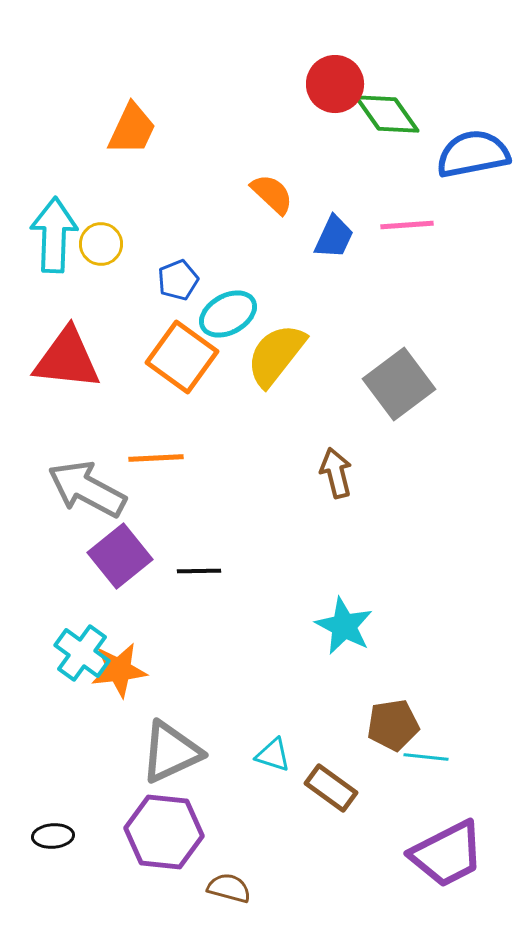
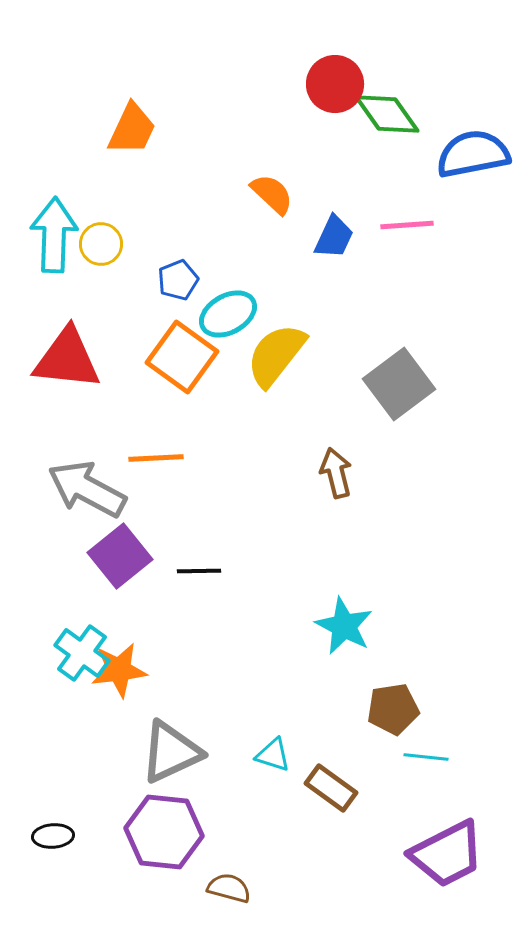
brown pentagon: moved 16 px up
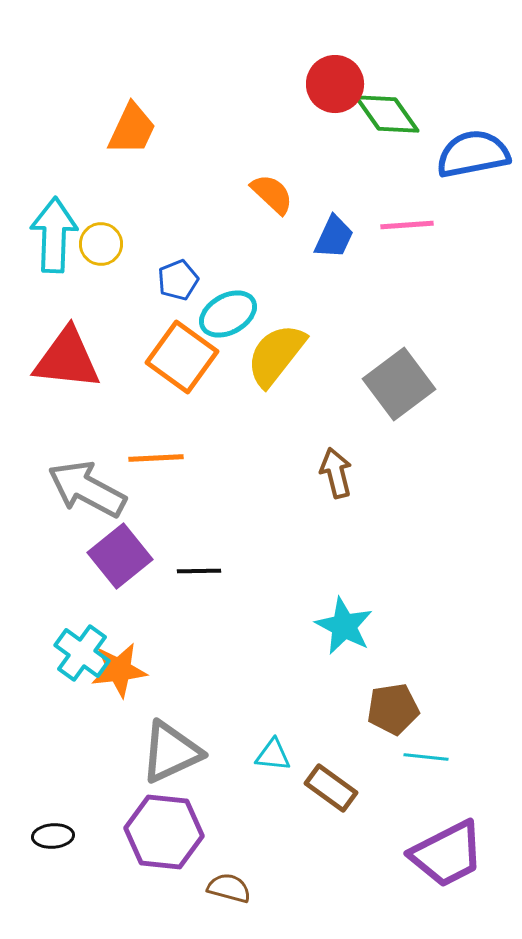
cyan triangle: rotated 12 degrees counterclockwise
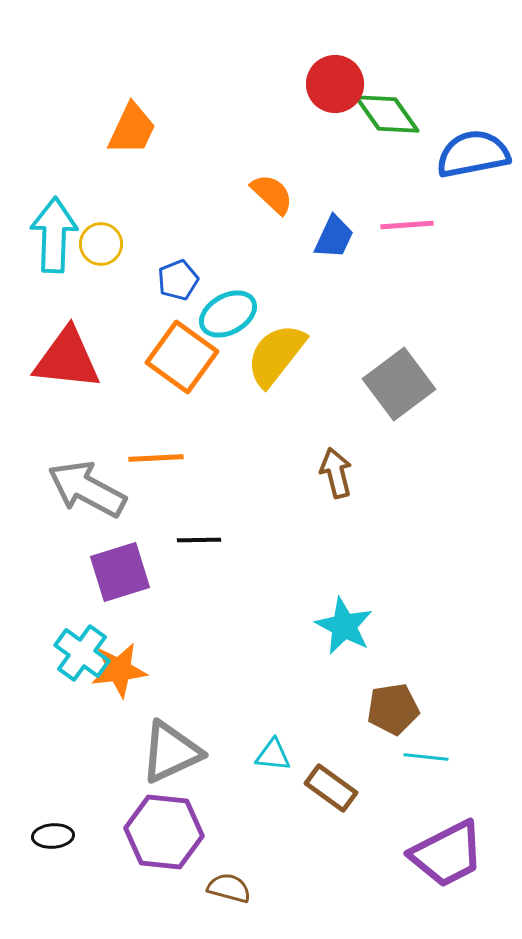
purple square: moved 16 px down; rotated 22 degrees clockwise
black line: moved 31 px up
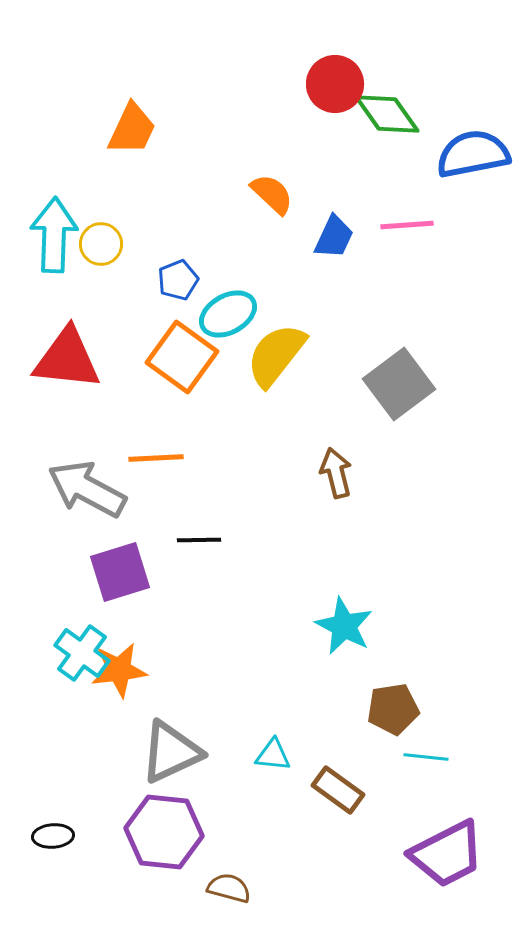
brown rectangle: moved 7 px right, 2 px down
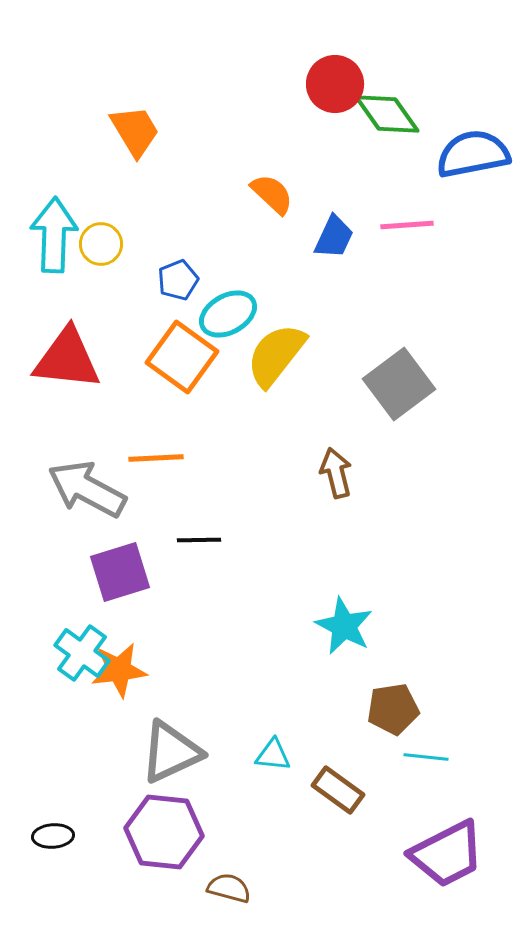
orange trapezoid: moved 3 px right, 2 px down; rotated 56 degrees counterclockwise
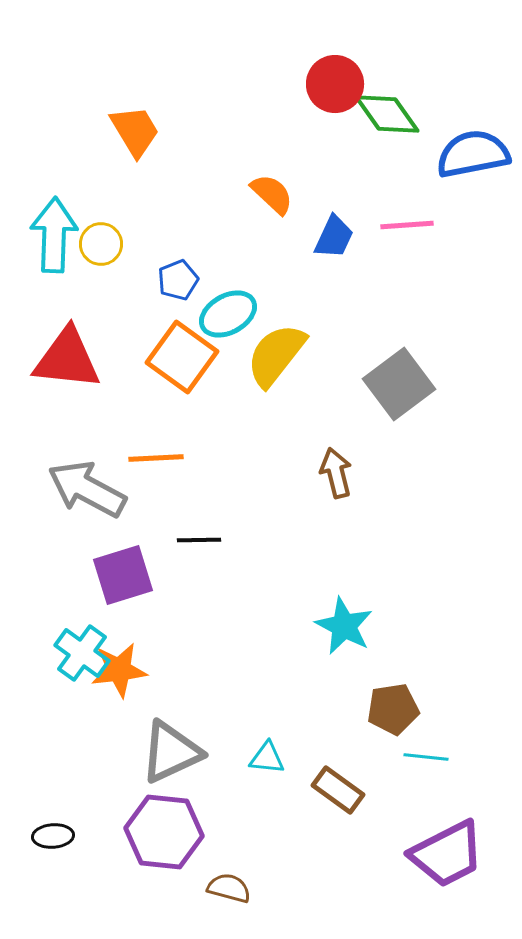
purple square: moved 3 px right, 3 px down
cyan triangle: moved 6 px left, 3 px down
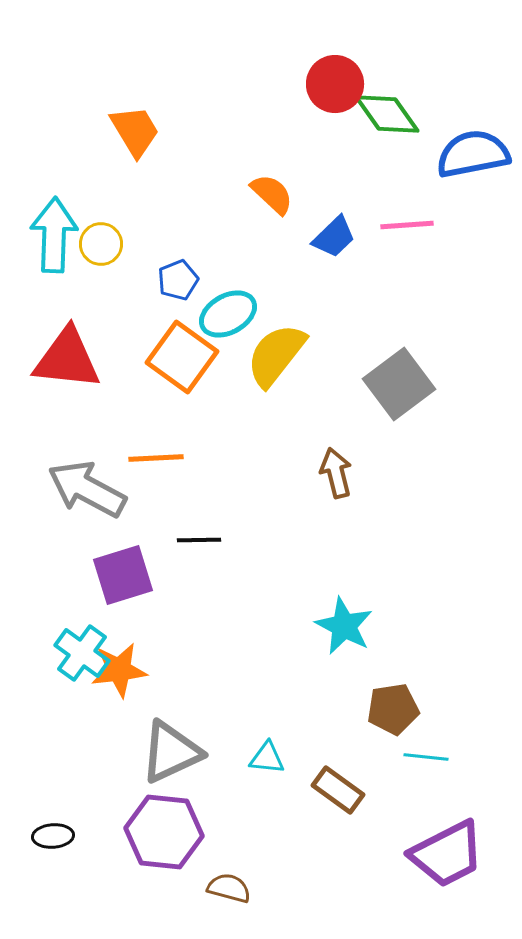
blue trapezoid: rotated 21 degrees clockwise
